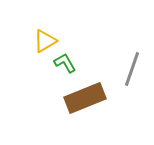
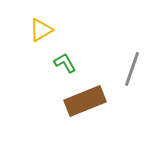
yellow triangle: moved 4 px left, 11 px up
brown rectangle: moved 3 px down
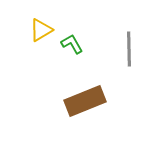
green L-shape: moved 7 px right, 19 px up
gray line: moved 3 px left, 20 px up; rotated 20 degrees counterclockwise
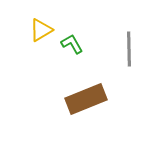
brown rectangle: moved 1 px right, 2 px up
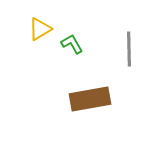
yellow triangle: moved 1 px left, 1 px up
brown rectangle: moved 4 px right; rotated 12 degrees clockwise
